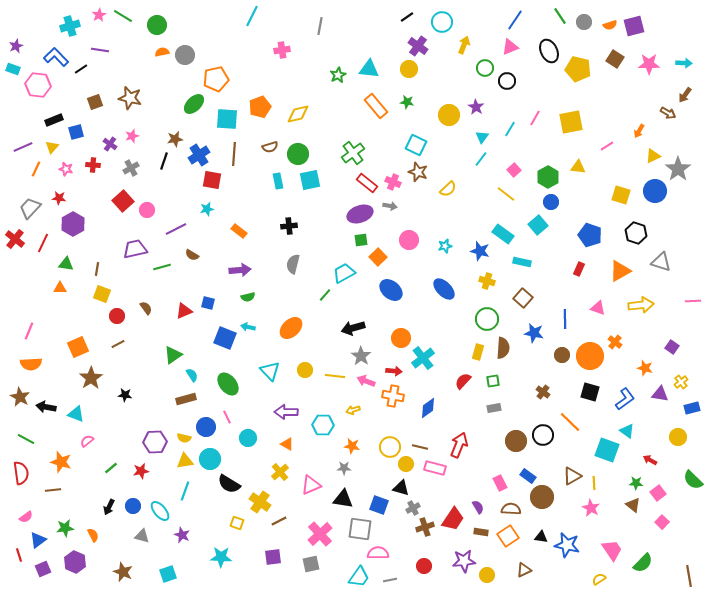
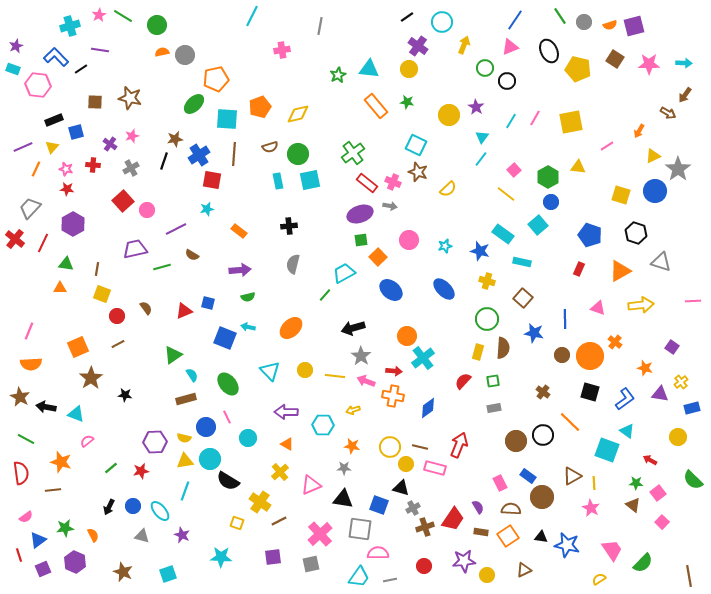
brown square at (95, 102): rotated 21 degrees clockwise
cyan line at (510, 129): moved 1 px right, 8 px up
red star at (59, 198): moved 8 px right, 9 px up
orange circle at (401, 338): moved 6 px right, 2 px up
black semicircle at (229, 484): moved 1 px left, 3 px up
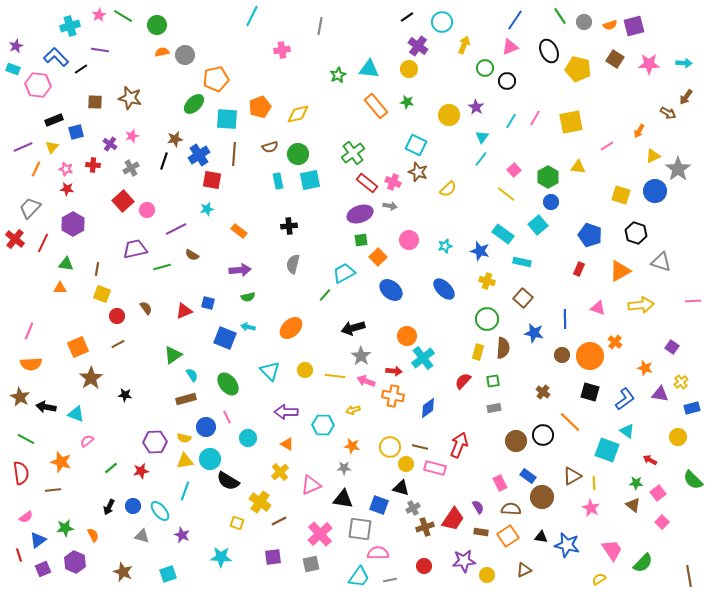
brown arrow at (685, 95): moved 1 px right, 2 px down
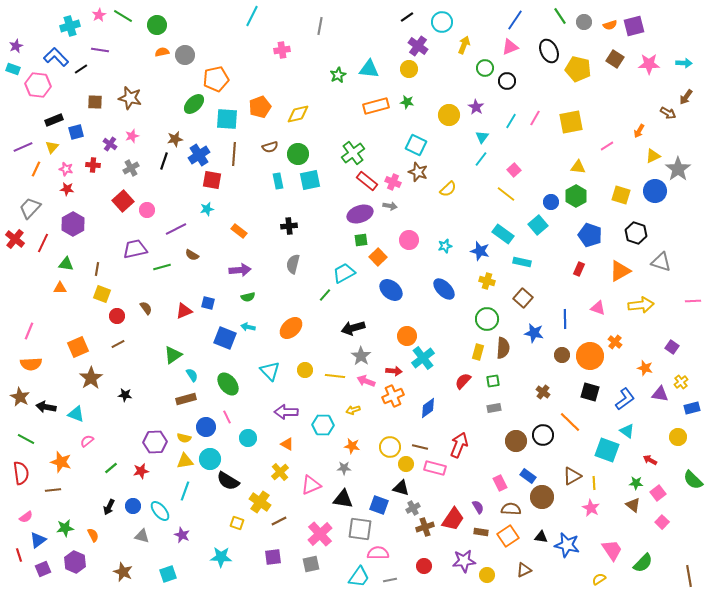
orange rectangle at (376, 106): rotated 65 degrees counterclockwise
green hexagon at (548, 177): moved 28 px right, 19 px down
red rectangle at (367, 183): moved 2 px up
orange cross at (393, 396): rotated 35 degrees counterclockwise
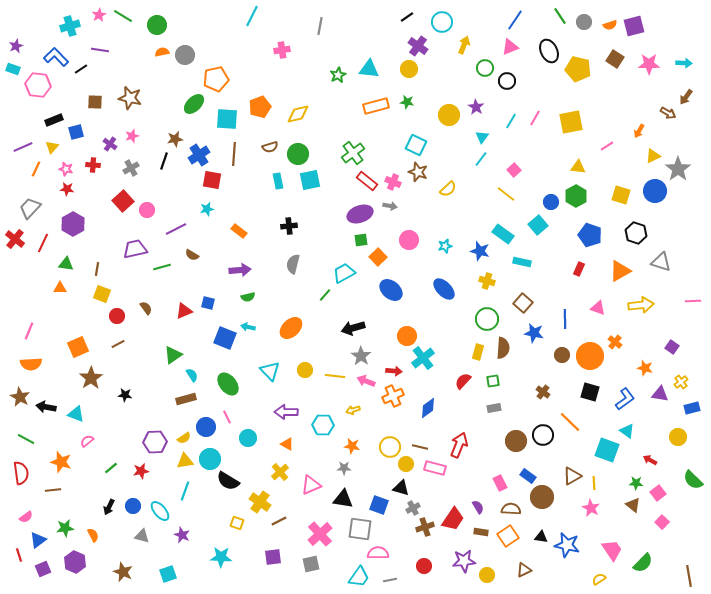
brown square at (523, 298): moved 5 px down
yellow semicircle at (184, 438): rotated 48 degrees counterclockwise
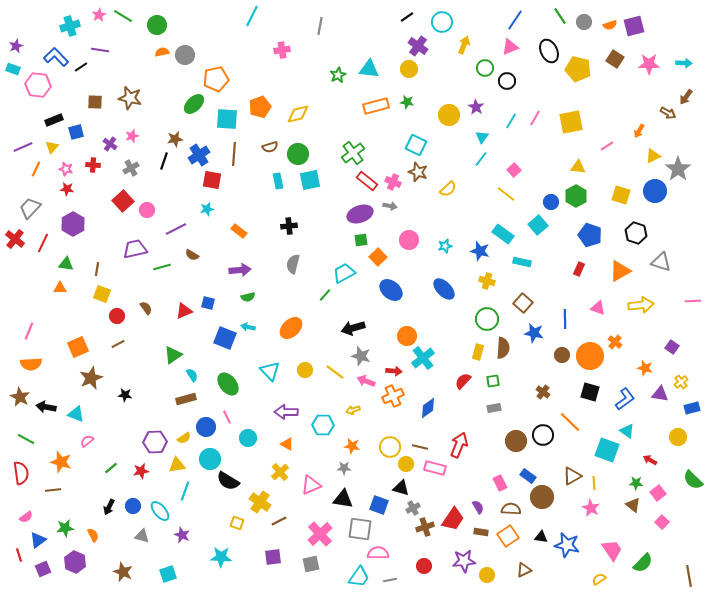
black line at (81, 69): moved 2 px up
gray star at (361, 356): rotated 18 degrees counterclockwise
yellow line at (335, 376): moved 4 px up; rotated 30 degrees clockwise
brown star at (91, 378): rotated 10 degrees clockwise
yellow triangle at (185, 461): moved 8 px left, 4 px down
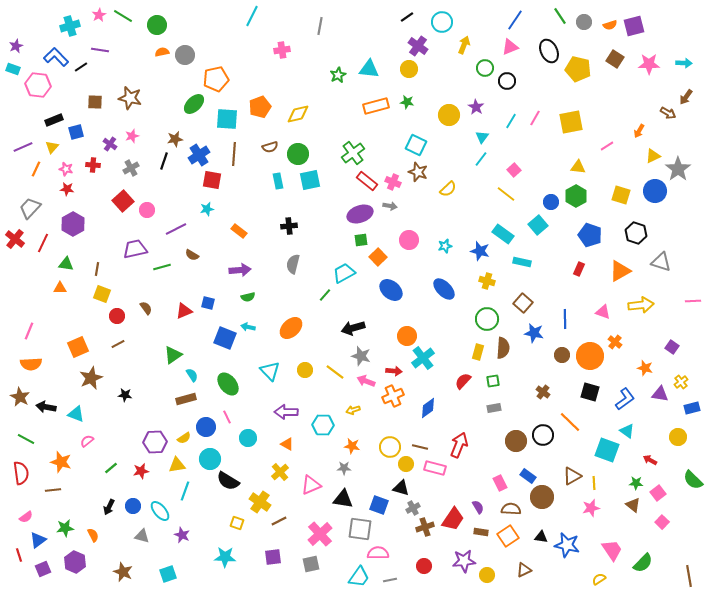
pink triangle at (598, 308): moved 5 px right, 4 px down
pink star at (591, 508): rotated 30 degrees clockwise
cyan star at (221, 557): moved 4 px right
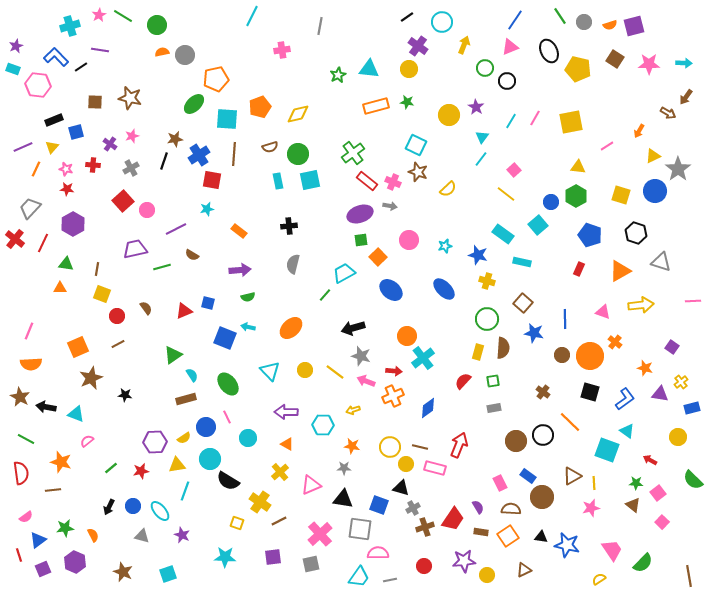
blue star at (480, 251): moved 2 px left, 4 px down
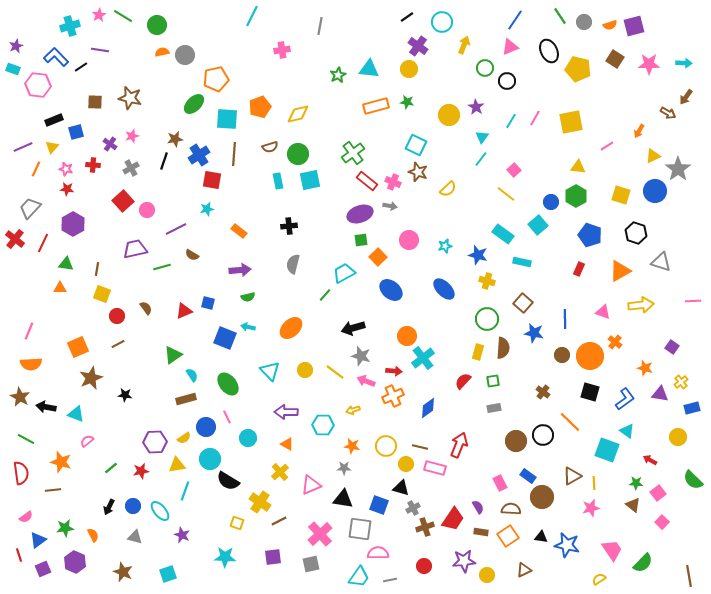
yellow circle at (390, 447): moved 4 px left, 1 px up
gray triangle at (142, 536): moved 7 px left, 1 px down
